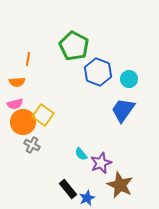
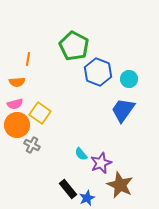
yellow square: moved 3 px left, 2 px up
orange circle: moved 6 px left, 3 px down
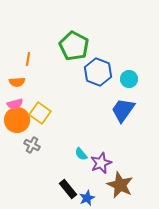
orange circle: moved 5 px up
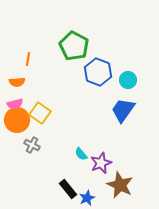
cyan circle: moved 1 px left, 1 px down
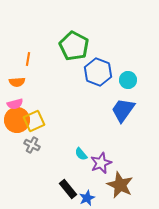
yellow square: moved 6 px left, 8 px down; rotated 30 degrees clockwise
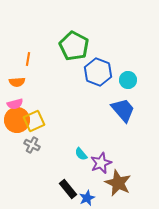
blue trapezoid: rotated 104 degrees clockwise
brown star: moved 2 px left, 2 px up
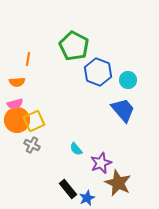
cyan semicircle: moved 5 px left, 5 px up
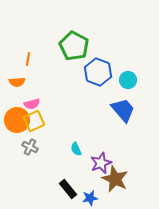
pink semicircle: moved 17 px right
gray cross: moved 2 px left, 2 px down
cyan semicircle: rotated 16 degrees clockwise
brown star: moved 3 px left, 4 px up
blue star: moved 3 px right; rotated 14 degrees clockwise
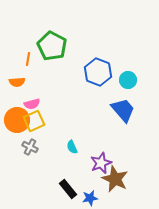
green pentagon: moved 22 px left
cyan semicircle: moved 4 px left, 2 px up
